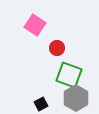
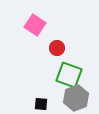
gray hexagon: rotated 10 degrees clockwise
black square: rotated 32 degrees clockwise
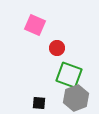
pink square: rotated 10 degrees counterclockwise
black square: moved 2 px left, 1 px up
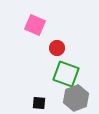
green square: moved 3 px left, 1 px up
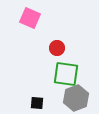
pink square: moved 5 px left, 7 px up
green square: rotated 12 degrees counterclockwise
black square: moved 2 px left
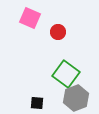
red circle: moved 1 px right, 16 px up
green square: rotated 28 degrees clockwise
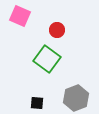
pink square: moved 10 px left, 2 px up
red circle: moved 1 px left, 2 px up
green square: moved 19 px left, 15 px up
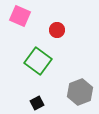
green square: moved 9 px left, 2 px down
gray hexagon: moved 4 px right, 6 px up
black square: rotated 32 degrees counterclockwise
